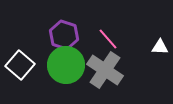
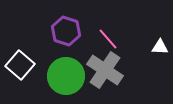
purple hexagon: moved 2 px right, 4 px up
green circle: moved 11 px down
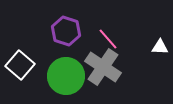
gray cross: moved 2 px left, 3 px up
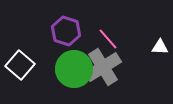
gray cross: rotated 24 degrees clockwise
green circle: moved 8 px right, 7 px up
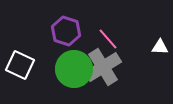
white square: rotated 16 degrees counterclockwise
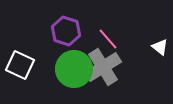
white triangle: rotated 36 degrees clockwise
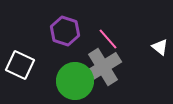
purple hexagon: moved 1 px left
green circle: moved 1 px right, 12 px down
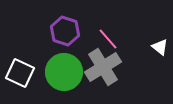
white square: moved 8 px down
green circle: moved 11 px left, 9 px up
